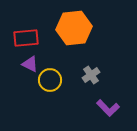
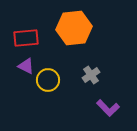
purple triangle: moved 4 px left, 2 px down
yellow circle: moved 2 px left
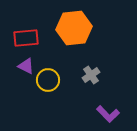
purple L-shape: moved 6 px down
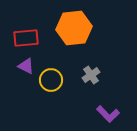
yellow circle: moved 3 px right
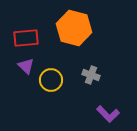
orange hexagon: rotated 20 degrees clockwise
purple triangle: rotated 18 degrees clockwise
gray cross: rotated 36 degrees counterclockwise
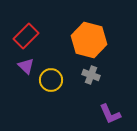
orange hexagon: moved 15 px right, 12 px down
red rectangle: moved 2 px up; rotated 40 degrees counterclockwise
purple L-shape: moved 2 px right; rotated 20 degrees clockwise
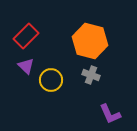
orange hexagon: moved 1 px right, 1 px down
